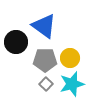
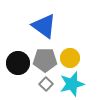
black circle: moved 2 px right, 21 px down
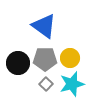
gray pentagon: moved 1 px up
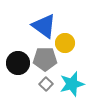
yellow circle: moved 5 px left, 15 px up
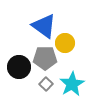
gray pentagon: moved 1 px up
black circle: moved 1 px right, 4 px down
cyan star: rotated 15 degrees counterclockwise
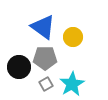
blue triangle: moved 1 px left, 1 px down
yellow circle: moved 8 px right, 6 px up
gray square: rotated 16 degrees clockwise
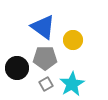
yellow circle: moved 3 px down
black circle: moved 2 px left, 1 px down
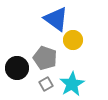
blue triangle: moved 13 px right, 8 px up
gray pentagon: rotated 20 degrees clockwise
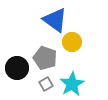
blue triangle: moved 1 px left, 1 px down
yellow circle: moved 1 px left, 2 px down
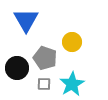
blue triangle: moved 29 px left; rotated 24 degrees clockwise
gray square: moved 2 px left; rotated 32 degrees clockwise
